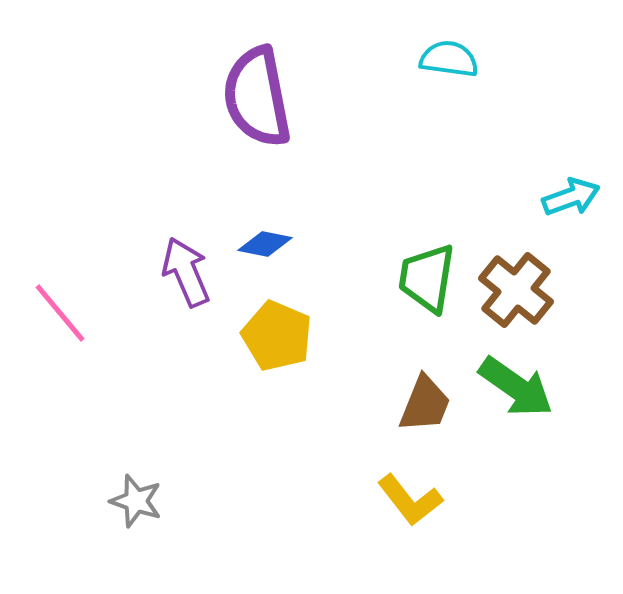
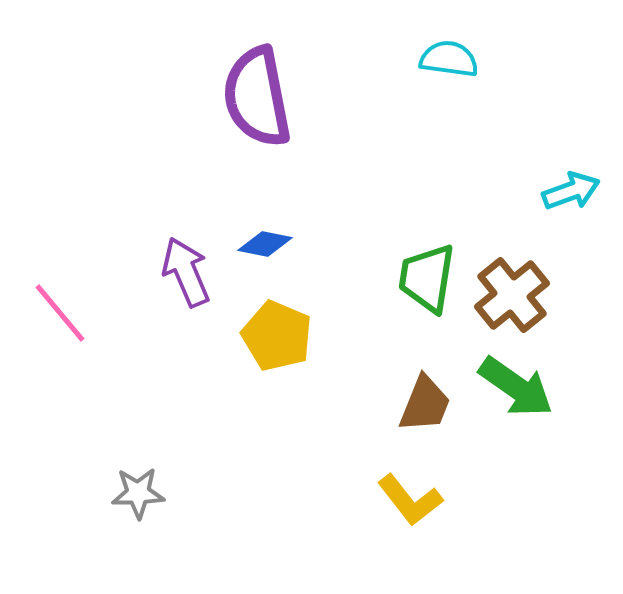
cyan arrow: moved 6 px up
brown cross: moved 4 px left, 5 px down; rotated 12 degrees clockwise
gray star: moved 2 px right, 8 px up; rotated 20 degrees counterclockwise
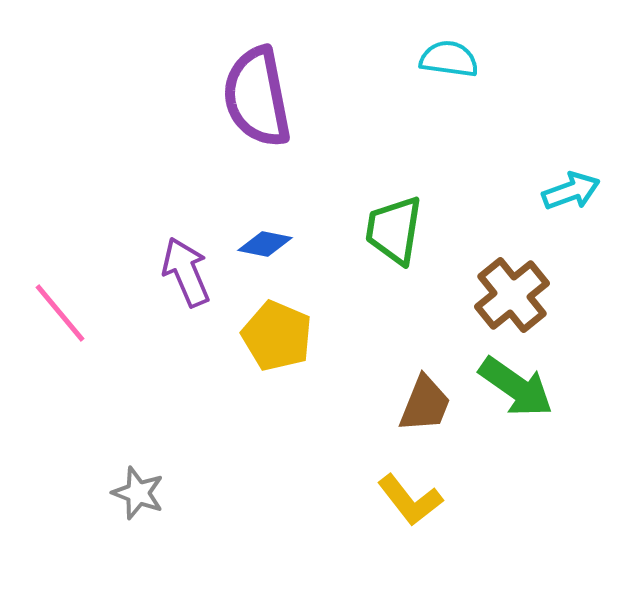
green trapezoid: moved 33 px left, 48 px up
gray star: rotated 22 degrees clockwise
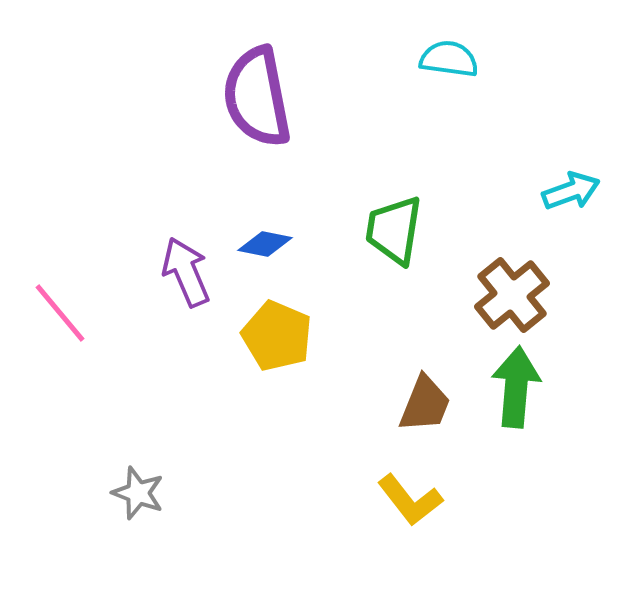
green arrow: rotated 120 degrees counterclockwise
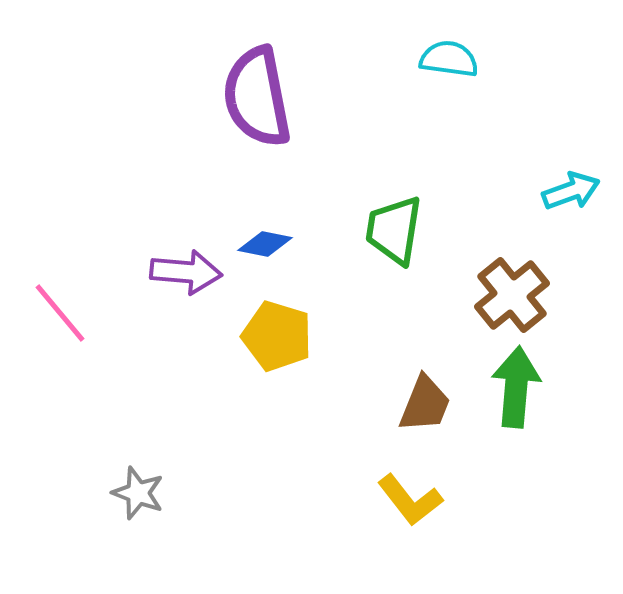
purple arrow: rotated 118 degrees clockwise
yellow pentagon: rotated 6 degrees counterclockwise
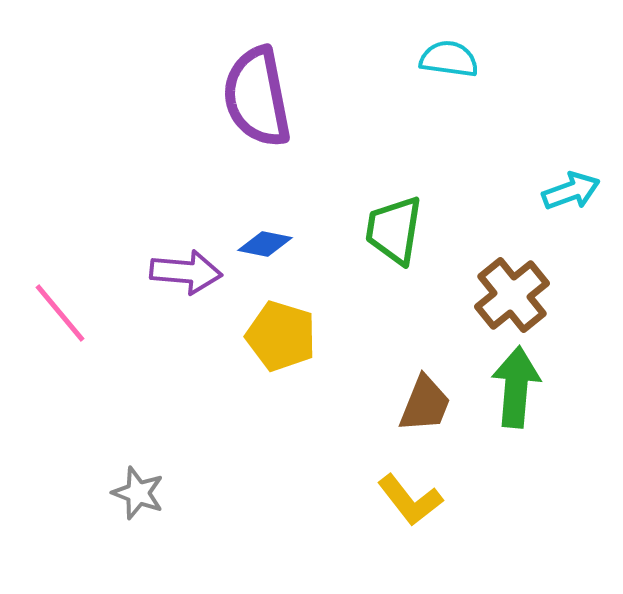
yellow pentagon: moved 4 px right
